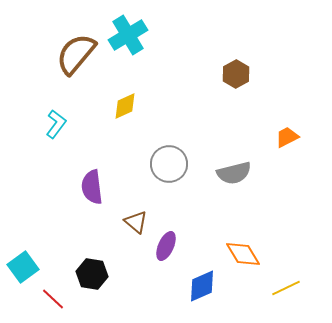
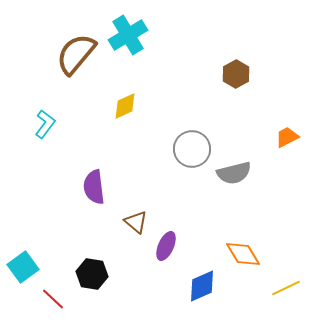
cyan L-shape: moved 11 px left
gray circle: moved 23 px right, 15 px up
purple semicircle: moved 2 px right
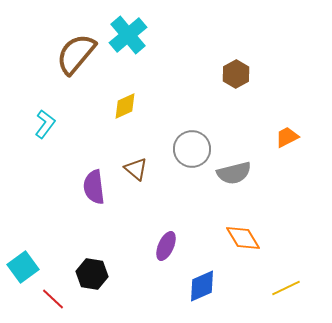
cyan cross: rotated 9 degrees counterclockwise
brown triangle: moved 53 px up
orange diamond: moved 16 px up
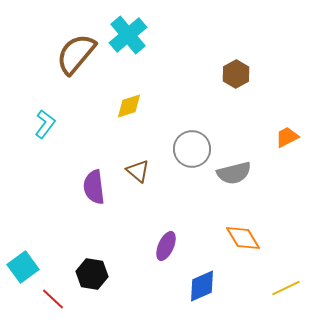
yellow diamond: moved 4 px right; rotated 8 degrees clockwise
brown triangle: moved 2 px right, 2 px down
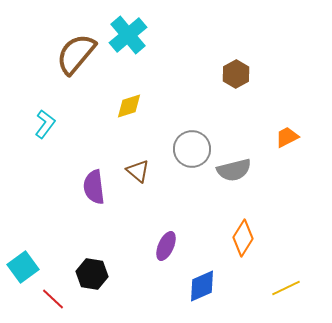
gray semicircle: moved 3 px up
orange diamond: rotated 63 degrees clockwise
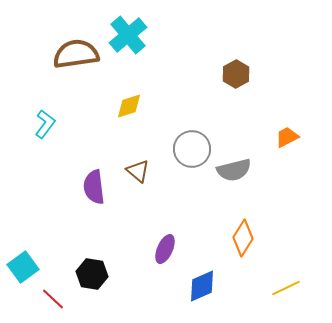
brown semicircle: rotated 42 degrees clockwise
purple ellipse: moved 1 px left, 3 px down
